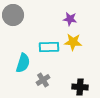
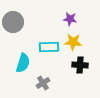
gray circle: moved 7 px down
gray cross: moved 3 px down
black cross: moved 22 px up
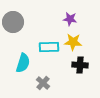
gray cross: rotated 16 degrees counterclockwise
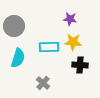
gray circle: moved 1 px right, 4 px down
cyan semicircle: moved 5 px left, 5 px up
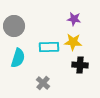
purple star: moved 4 px right
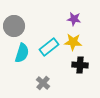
cyan rectangle: rotated 36 degrees counterclockwise
cyan semicircle: moved 4 px right, 5 px up
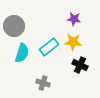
black cross: rotated 21 degrees clockwise
gray cross: rotated 24 degrees counterclockwise
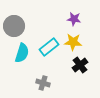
black cross: rotated 28 degrees clockwise
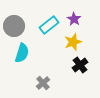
purple star: rotated 24 degrees clockwise
yellow star: rotated 24 degrees counterclockwise
cyan rectangle: moved 22 px up
gray cross: rotated 32 degrees clockwise
